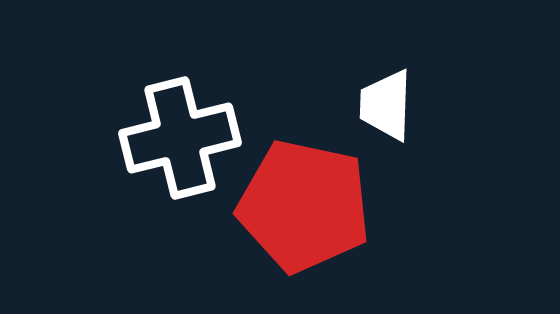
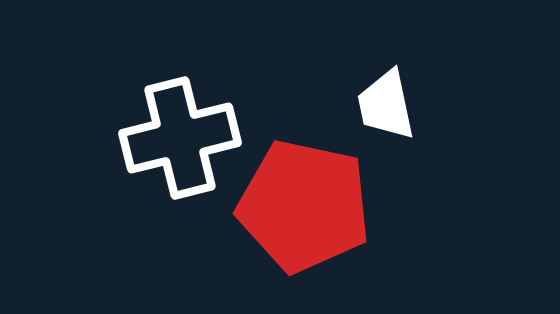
white trapezoid: rotated 14 degrees counterclockwise
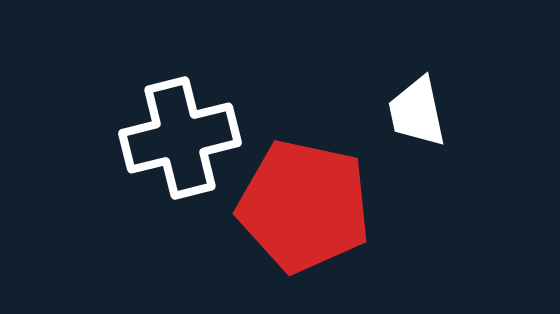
white trapezoid: moved 31 px right, 7 px down
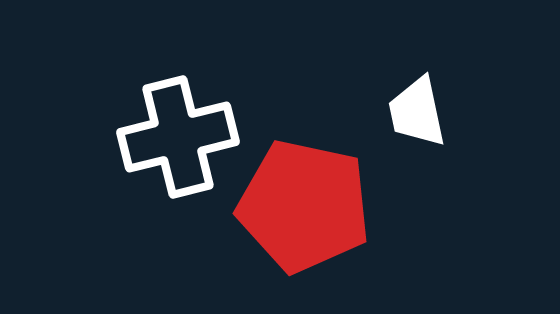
white cross: moved 2 px left, 1 px up
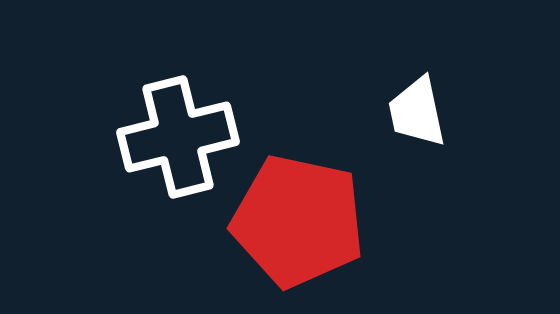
red pentagon: moved 6 px left, 15 px down
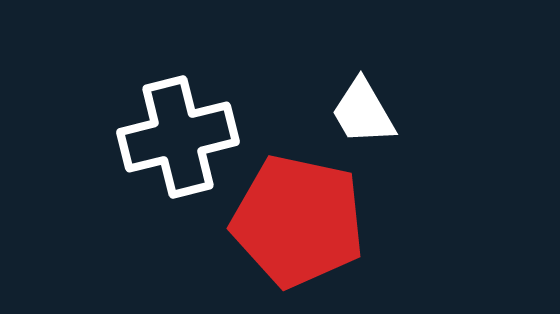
white trapezoid: moved 54 px left; rotated 18 degrees counterclockwise
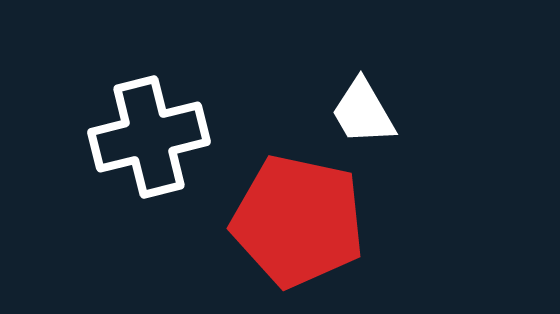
white cross: moved 29 px left
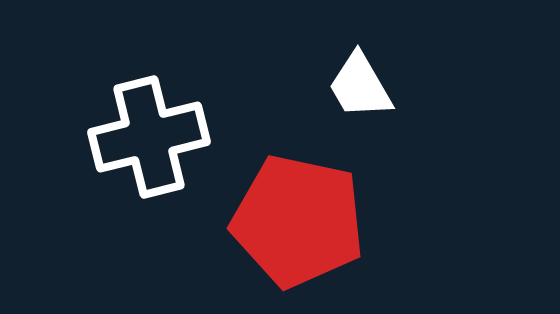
white trapezoid: moved 3 px left, 26 px up
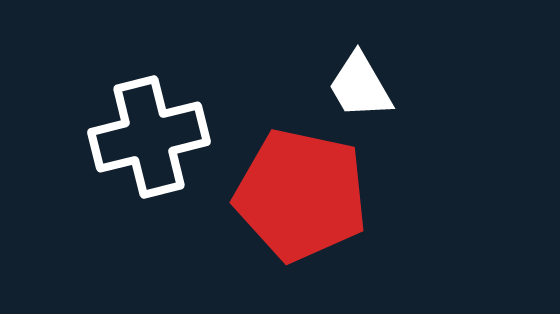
red pentagon: moved 3 px right, 26 px up
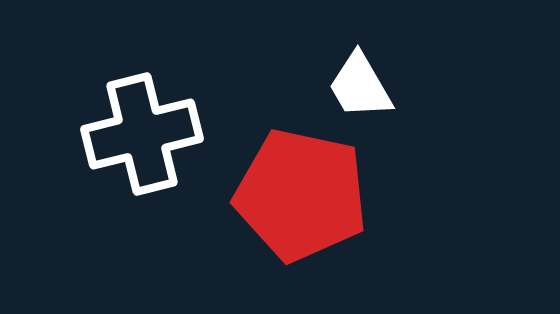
white cross: moved 7 px left, 3 px up
